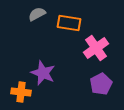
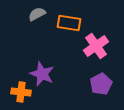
pink cross: moved 2 px up
purple star: moved 1 px left, 1 px down
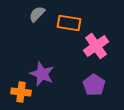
gray semicircle: rotated 18 degrees counterclockwise
purple pentagon: moved 7 px left, 1 px down; rotated 10 degrees counterclockwise
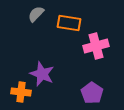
gray semicircle: moved 1 px left
pink cross: rotated 20 degrees clockwise
purple pentagon: moved 2 px left, 8 px down
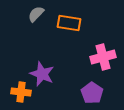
pink cross: moved 7 px right, 11 px down
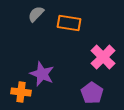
pink cross: rotated 30 degrees counterclockwise
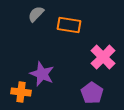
orange rectangle: moved 2 px down
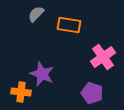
pink cross: rotated 10 degrees clockwise
purple pentagon: rotated 15 degrees counterclockwise
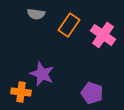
gray semicircle: rotated 126 degrees counterclockwise
orange rectangle: rotated 65 degrees counterclockwise
pink cross: moved 22 px up; rotated 20 degrees counterclockwise
